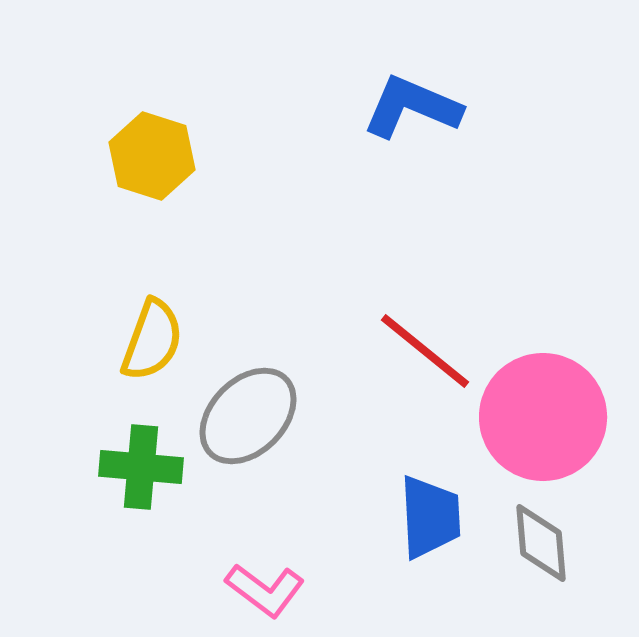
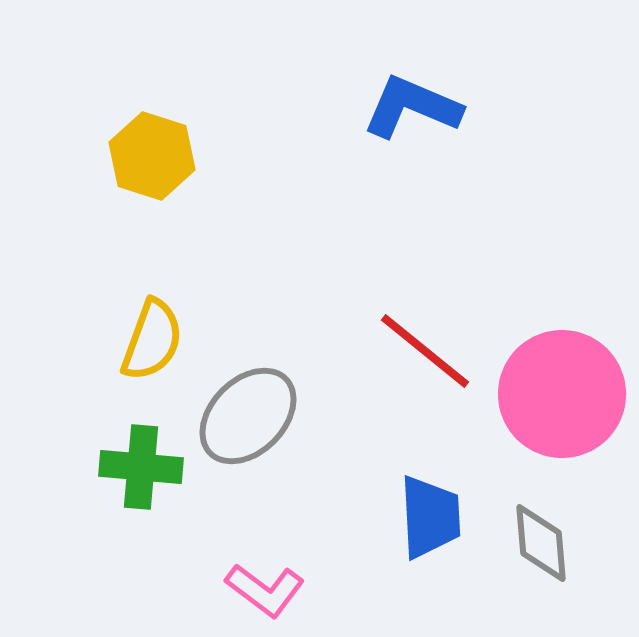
pink circle: moved 19 px right, 23 px up
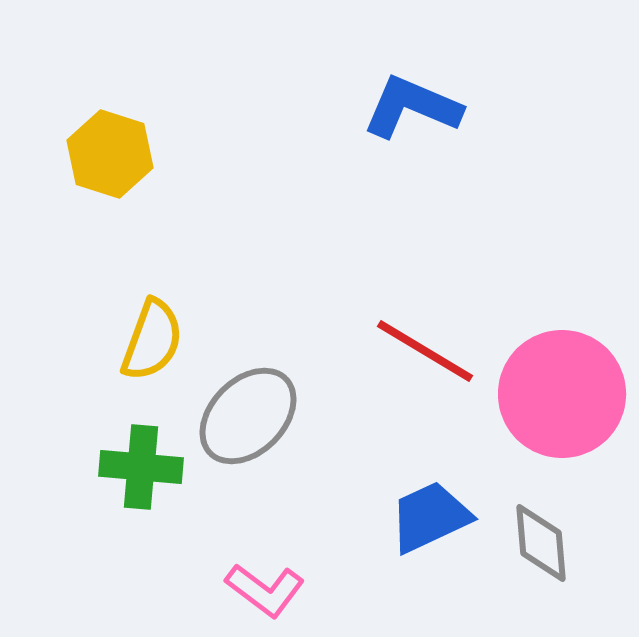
yellow hexagon: moved 42 px left, 2 px up
red line: rotated 8 degrees counterclockwise
blue trapezoid: rotated 112 degrees counterclockwise
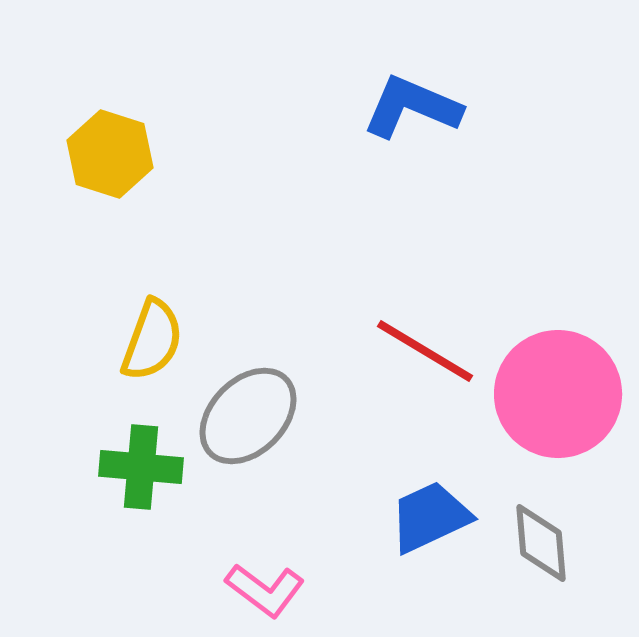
pink circle: moved 4 px left
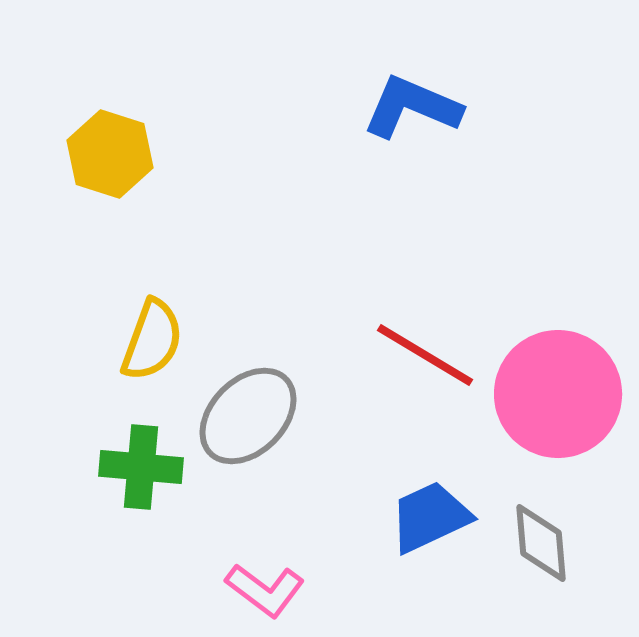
red line: moved 4 px down
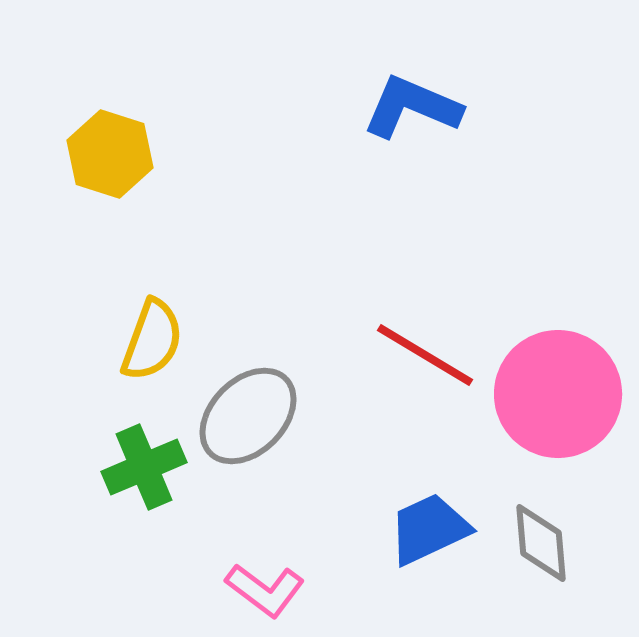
green cross: moved 3 px right; rotated 28 degrees counterclockwise
blue trapezoid: moved 1 px left, 12 px down
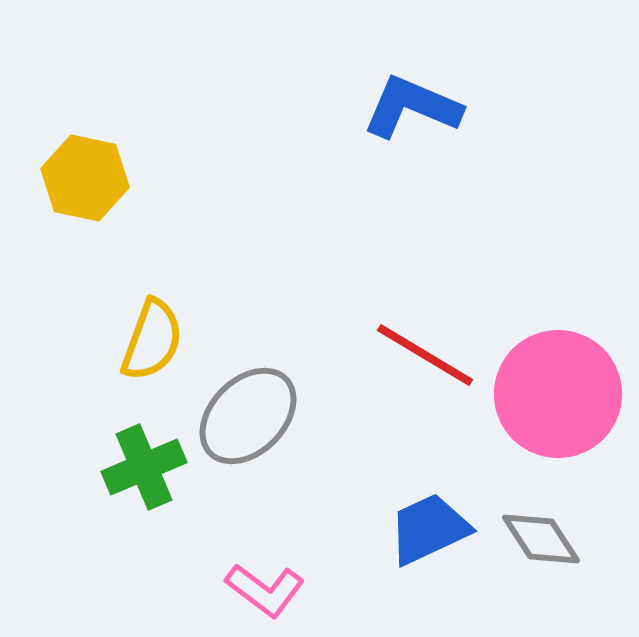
yellow hexagon: moved 25 px left, 24 px down; rotated 6 degrees counterclockwise
gray diamond: moved 4 px up; rotated 28 degrees counterclockwise
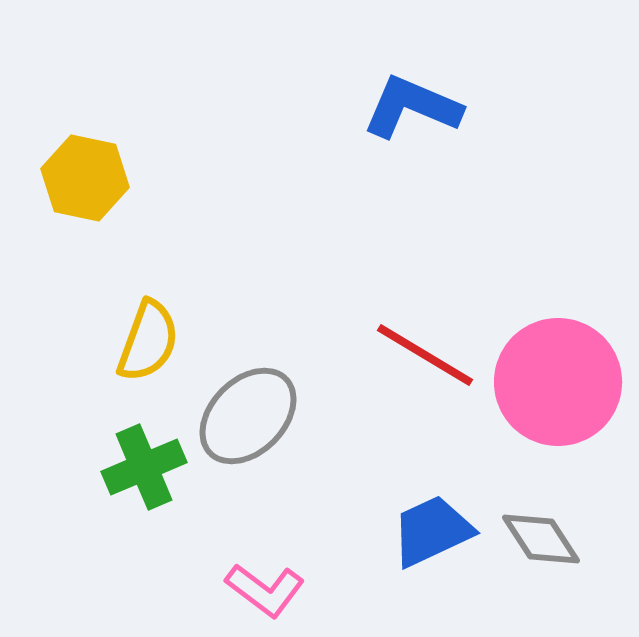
yellow semicircle: moved 4 px left, 1 px down
pink circle: moved 12 px up
blue trapezoid: moved 3 px right, 2 px down
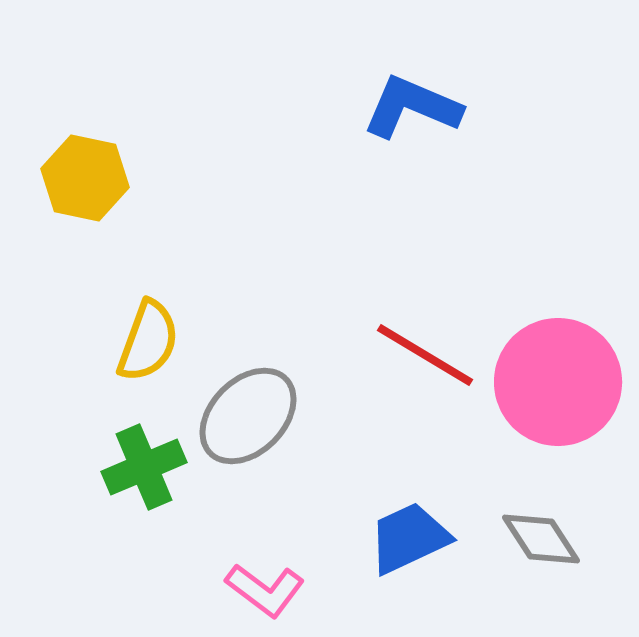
blue trapezoid: moved 23 px left, 7 px down
